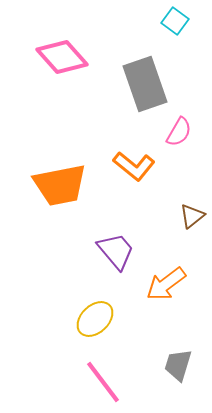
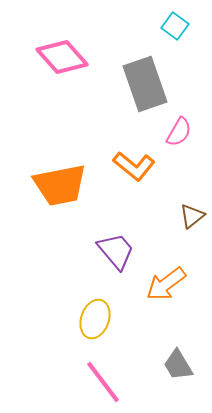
cyan square: moved 5 px down
yellow ellipse: rotated 27 degrees counterclockwise
gray trapezoid: rotated 48 degrees counterclockwise
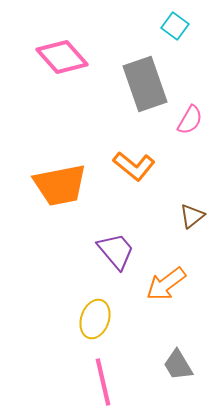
pink semicircle: moved 11 px right, 12 px up
pink line: rotated 24 degrees clockwise
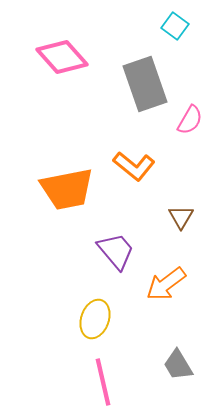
orange trapezoid: moved 7 px right, 4 px down
brown triangle: moved 11 px left, 1 px down; rotated 20 degrees counterclockwise
